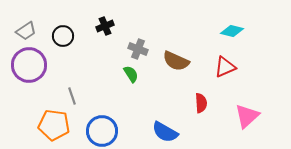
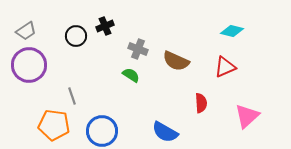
black circle: moved 13 px right
green semicircle: moved 1 px down; rotated 24 degrees counterclockwise
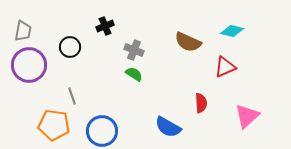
gray trapezoid: moved 3 px left; rotated 45 degrees counterclockwise
black circle: moved 6 px left, 11 px down
gray cross: moved 4 px left, 1 px down
brown semicircle: moved 12 px right, 19 px up
green semicircle: moved 3 px right, 1 px up
blue semicircle: moved 3 px right, 5 px up
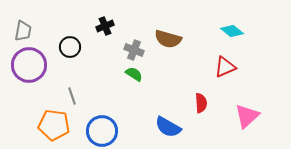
cyan diamond: rotated 25 degrees clockwise
brown semicircle: moved 20 px left, 3 px up; rotated 8 degrees counterclockwise
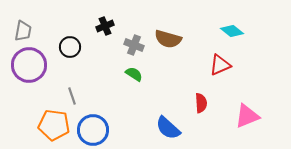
gray cross: moved 5 px up
red triangle: moved 5 px left, 2 px up
pink triangle: rotated 20 degrees clockwise
blue semicircle: moved 1 px down; rotated 12 degrees clockwise
blue circle: moved 9 px left, 1 px up
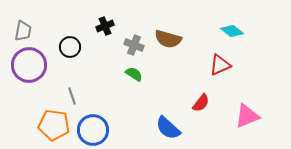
red semicircle: rotated 42 degrees clockwise
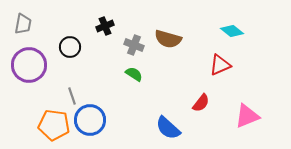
gray trapezoid: moved 7 px up
blue circle: moved 3 px left, 10 px up
